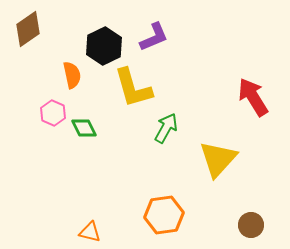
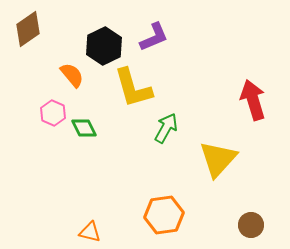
orange semicircle: rotated 28 degrees counterclockwise
red arrow: moved 3 px down; rotated 15 degrees clockwise
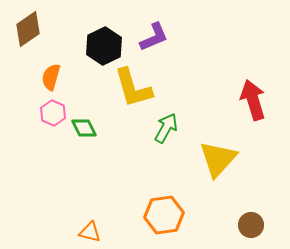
orange semicircle: moved 21 px left, 2 px down; rotated 124 degrees counterclockwise
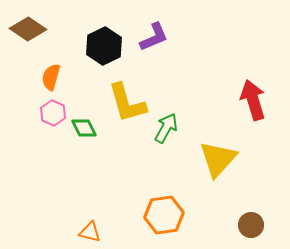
brown diamond: rotated 69 degrees clockwise
yellow L-shape: moved 6 px left, 15 px down
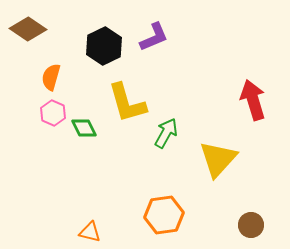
green arrow: moved 5 px down
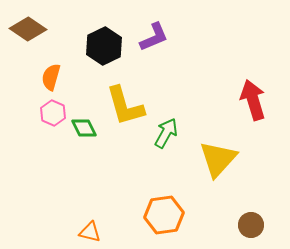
yellow L-shape: moved 2 px left, 3 px down
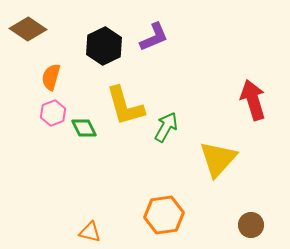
pink hexagon: rotated 15 degrees clockwise
green arrow: moved 6 px up
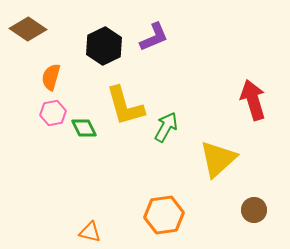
pink hexagon: rotated 10 degrees clockwise
yellow triangle: rotated 6 degrees clockwise
brown circle: moved 3 px right, 15 px up
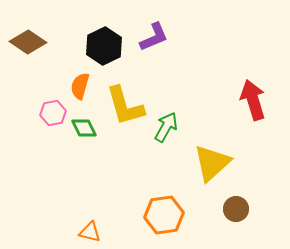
brown diamond: moved 13 px down
orange semicircle: moved 29 px right, 9 px down
yellow triangle: moved 6 px left, 4 px down
brown circle: moved 18 px left, 1 px up
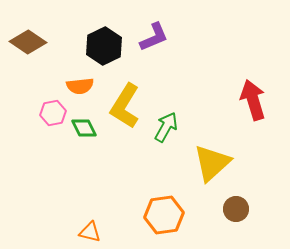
orange semicircle: rotated 112 degrees counterclockwise
yellow L-shape: rotated 48 degrees clockwise
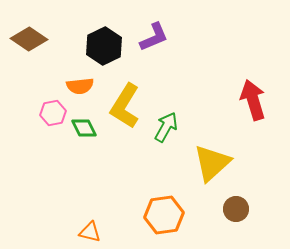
brown diamond: moved 1 px right, 3 px up
